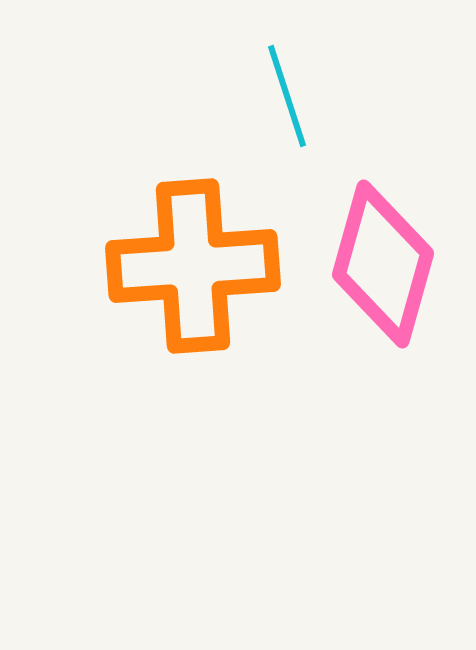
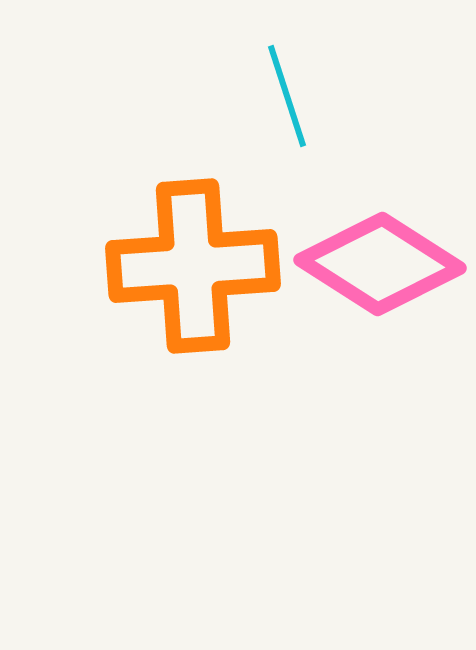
pink diamond: moved 3 px left; rotated 73 degrees counterclockwise
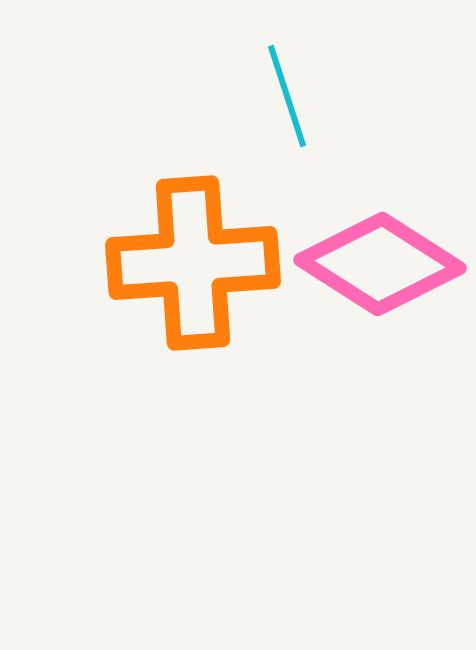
orange cross: moved 3 px up
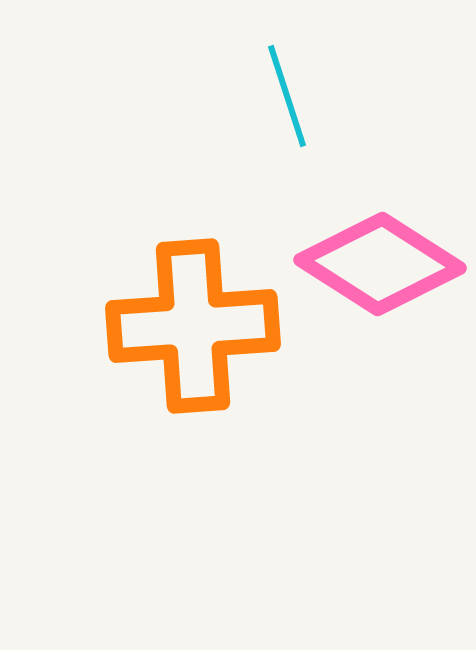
orange cross: moved 63 px down
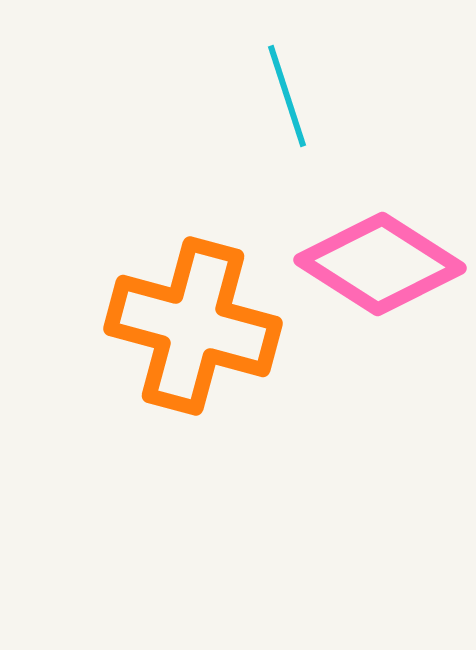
orange cross: rotated 19 degrees clockwise
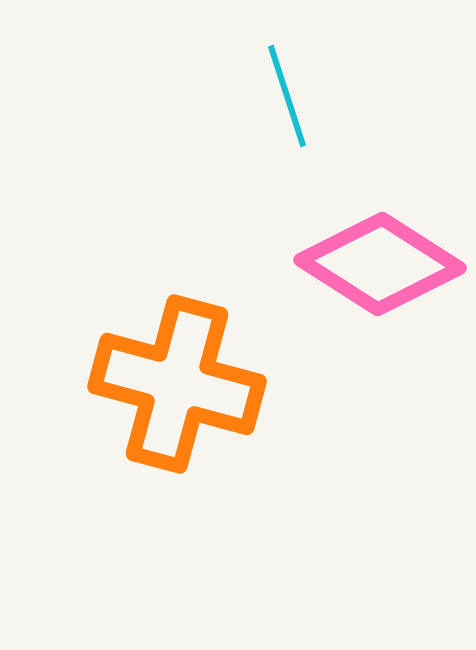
orange cross: moved 16 px left, 58 px down
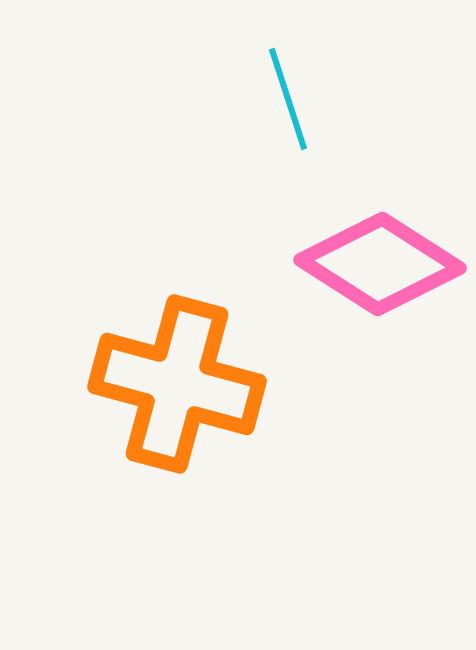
cyan line: moved 1 px right, 3 px down
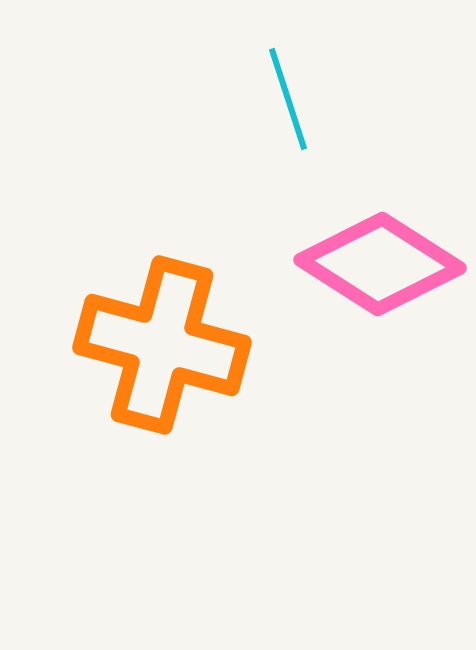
orange cross: moved 15 px left, 39 px up
